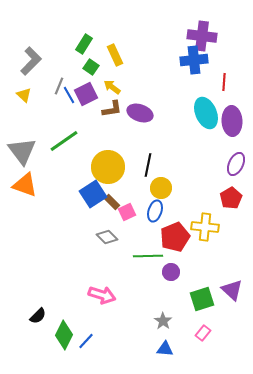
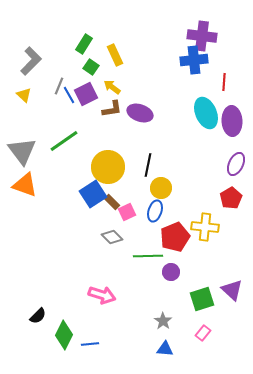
gray diamond at (107, 237): moved 5 px right
blue line at (86, 341): moved 4 px right, 3 px down; rotated 42 degrees clockwise
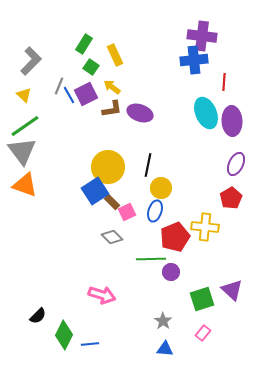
green line at (64, 141): moved 39 px left, 15 px up
blue square at (93, 194): moved 2 px right, 3 px up
green line at (148, 256): moved 3 px right, 3 px down
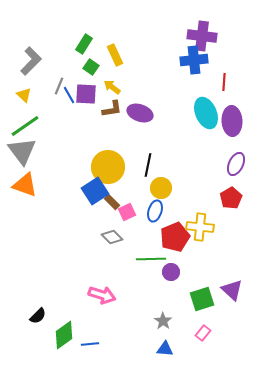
purple square at (86, 94): rotated 30 degrees clockwise
yellow cross at (205, 227): moved 5 px left
green diamond at (64, 335): rotated 28 degrees clockwise
